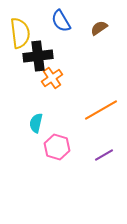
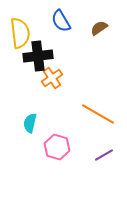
orange line: moved 3 px left, 4 px down; rotated 60 degrees clockwise
cyan semicircle: moved 6 px left
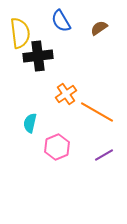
orange cross: moved 14 px right, 16 px down
orange line: moved 1 px left, 2 px up
pink hexagon: rotated 20 degrees clockwise
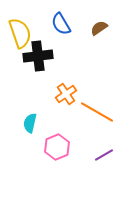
blue semicircle: moved 3 px down
yellow semicircle: rotated 12 degrees counterclockwise
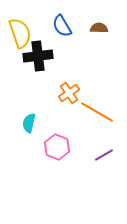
blue semicircle: moved 1 px right, 2 px down
brown semicircle: rotated 36 degrees clockwise
orange cross: moved 3 px right, 1 px up
cyan semicircle: moved 1 px left
pink hexagon: rotated 15 degrees counterclockwise
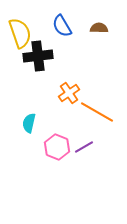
purple line: moved 20 px left, 8 px up
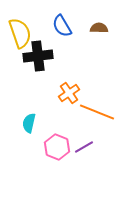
orange line: rotated 8 degrees counterclockwise
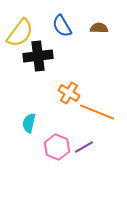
yellow semicircle: rotated 56 degrees clockwise
orange cross: rotated 25 degrees counterclockwise
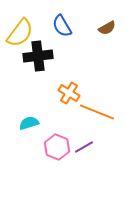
brown semicircle: moved 8 px right; rotated 150 degrees clockwise
cyan semicircle: rotated 60 degrees clockwise
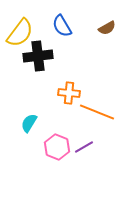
orange cross: rotated 25 degrees counterclockwise
cyan semicircle: rotated 42 degrees counterclockwise
